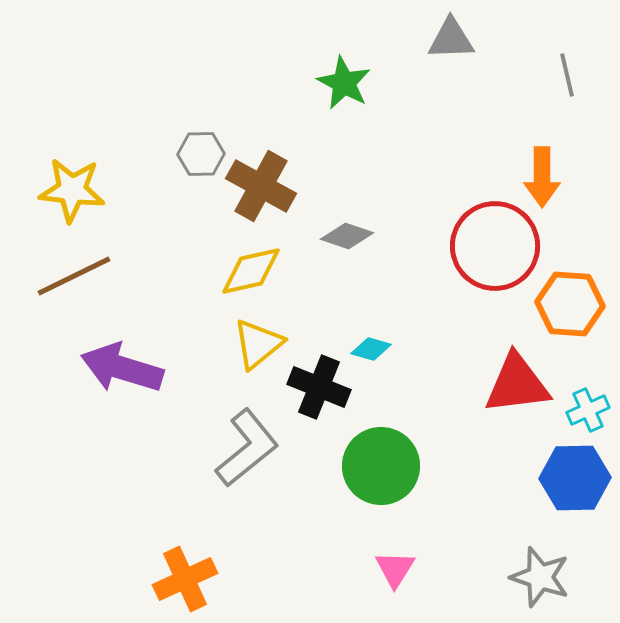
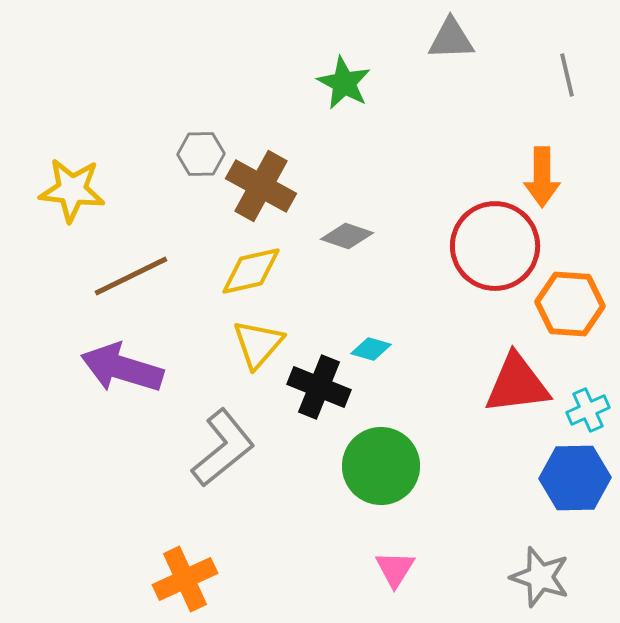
brown line: moved 57 px right
yellow triangle: rotated 10 degrees counterclockwise
gray L-shape: moved 24 px left
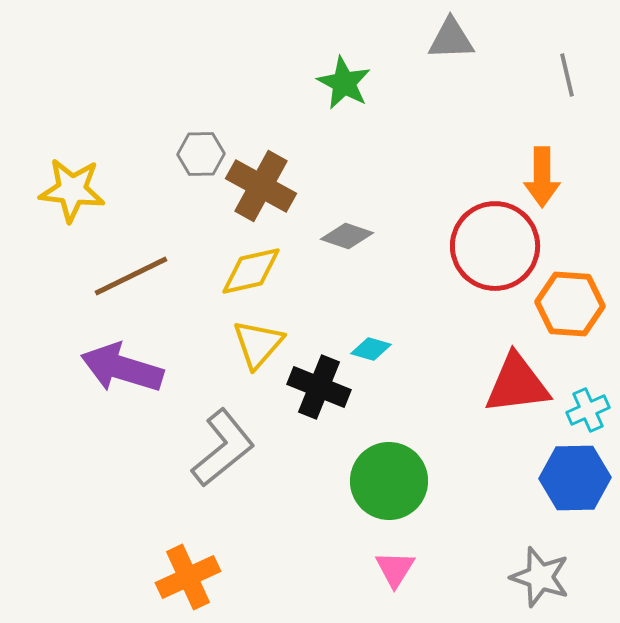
green circle: moved 8 px right, 15 px down
orange cross: moved 3 px right, 2 px up
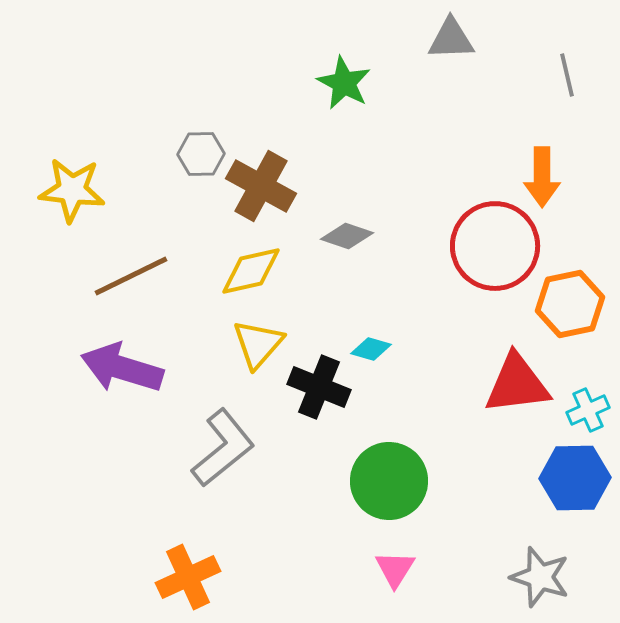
orange hexagon: rotated 16 degrees counterclockwise
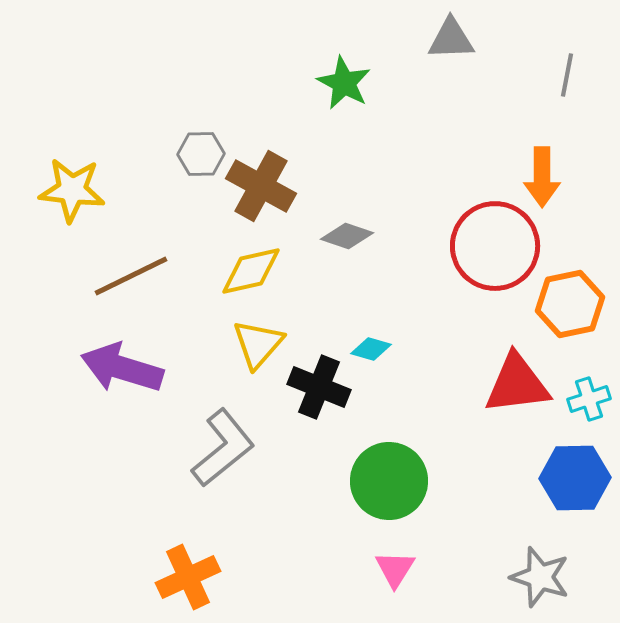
gray line: rotated 24 degrees clockwise
cyan cross: moved 1 px right, 11 px up; rotated 6 degrees clockwise
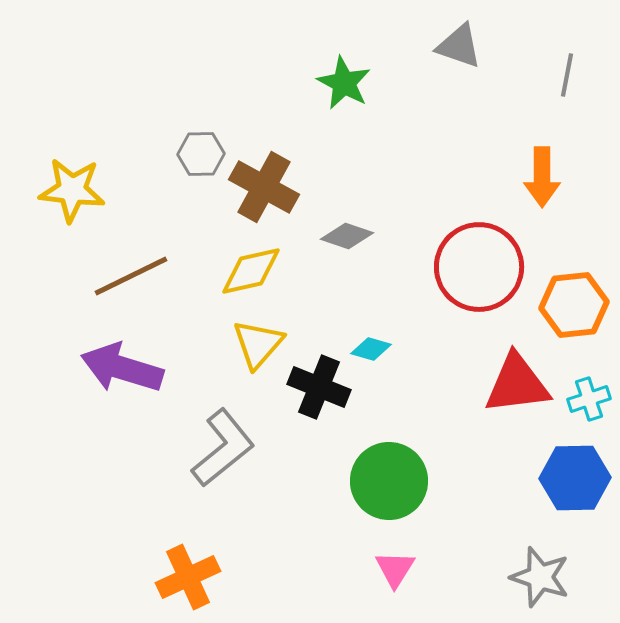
gray triangle: moved 8 px right, 7 px down; rotated 21 degrees clockwise
brown cross: moved 3 px right, 1 px down
red circle: moved 16 px left, 21 px down
orange hexagon: moved 4 px right, 1 px down; rotated 6 degrees clockwise
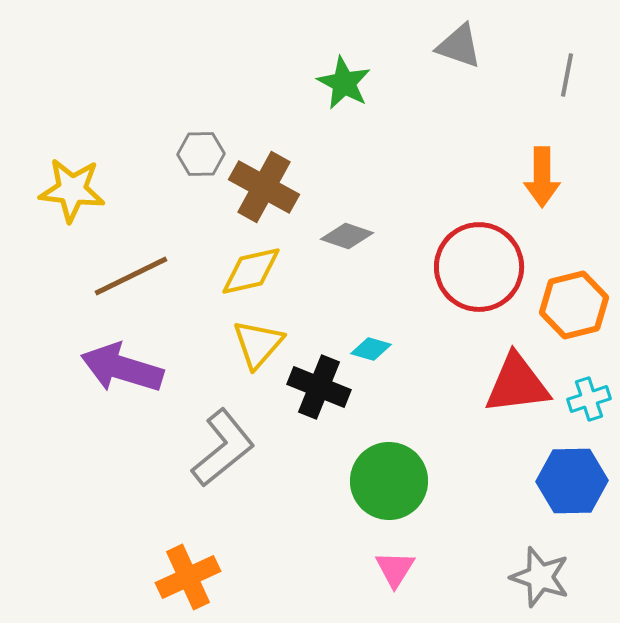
orange hexagon: rotated 8 degrees counterclockwise
blue hexagon: moved 3 px left, 3 px down
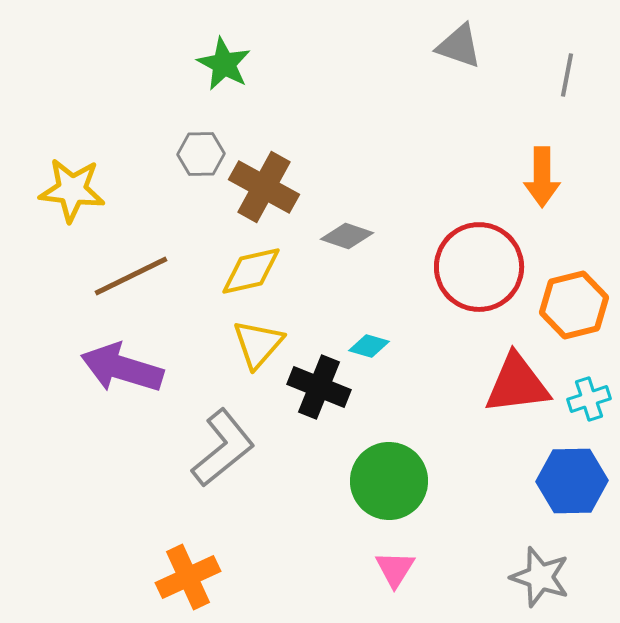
green star: moved 120 px left, 19 px up
cyan diamond: moved 2 px left, 3 px up
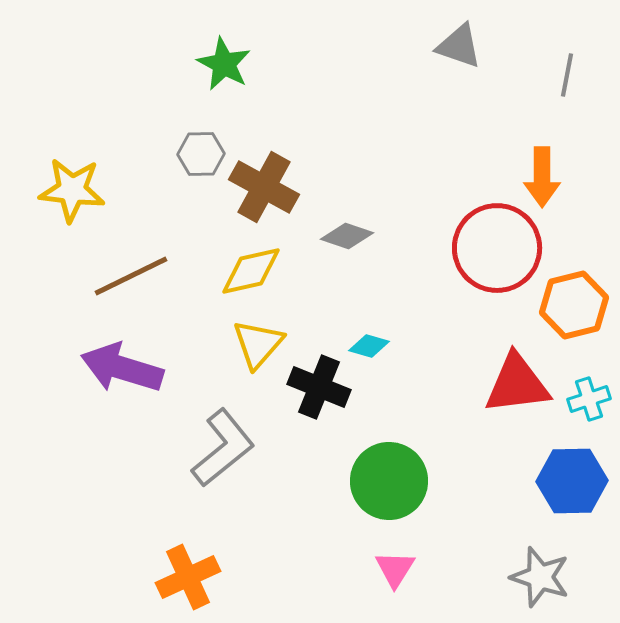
red circle: moved 18 px right, 19 px up
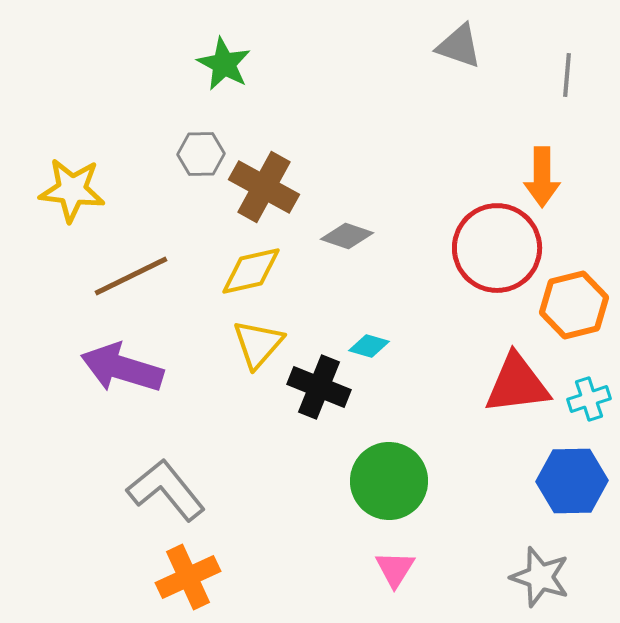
gray line: rotated 6 degrees counterclockwise
gray L-shape: moved 57 px left, 42 px down; rotated 90 degrees counterclockwise
